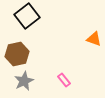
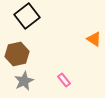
orange triangle: rotated 14 degrees clockwise
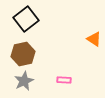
black square: moved 1 px left, 3 px down
brown hexagon: moved 6 px right
pink rectangle: rotated 48 degrees counterclockwise
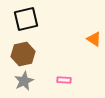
black square: rotated 25 degrees clockwise
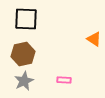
black square: rotated 15 degrees clockwise
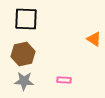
gray star: rotated 30 degrees clockwise
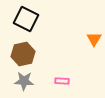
black square: rotated 25 degrees clockwise
orange triangle: rotated 28 degrees clockwise
pink rectangle: moved 2 px left, 1 px down
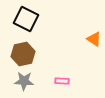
orange triangle: rotated 28 degrees counterclockwise
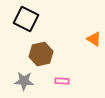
brown hexagon: moved 18 px right
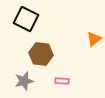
orange triangle: rotated 49 degrees clockwise
brown hexagon: rotated 20 degrees clockwise
gray star: rotated 18 degrees counterclockwise
